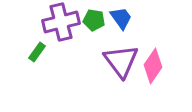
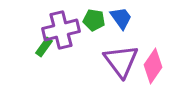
purple cross: moved 8 px down
green rectangle: moved 7 px right, 5 px up
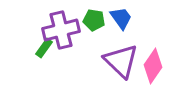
green rectangle: moved 1 px down
purple triangle: rotated 9 degrees counterclockwise
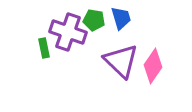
blue trapezoid: rotated 20 degrees clockwise
purple cross: moved 7 px right, 2 px down; rotated 33 degrees clockwise
green rectangle: rotated 48 degrees counterclockwise
